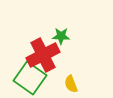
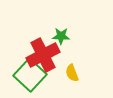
green square: moved 3 px up; rotated 8 degrees clockwise
yellow semicircle: moved 1 px right, 11 px up
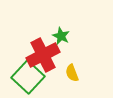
green star: rotated 24 degrees clockwise
green square: moved 2 px left, 2 px down
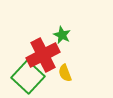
green star: moved 1 px right, 1 px up
yellow semicircle: moved 7 px left
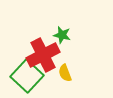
green star: rotated 12 degrees counterclockwise
green square: moved 1 px left, 1 px up
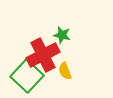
yellow semicircle: moved 2 px up
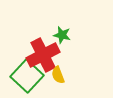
yellow semicircle: moved 7 px left, 4 px down
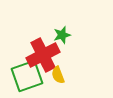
green star: rotated 30 degrees counterclockwise
green square: rotated 28 degrees clockwise
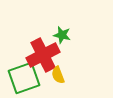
green star: rotated 30 degrees clockwise
green square: moved 3 px left, 2 px down
